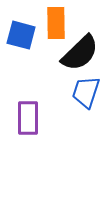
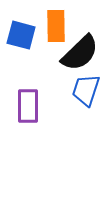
orange rectangle: moved 3 px down
blue trapezoid: moved 2 px up
purple rectangle: moved 12 px up
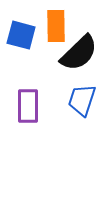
black semicircle: moved 1 px left
blue trapezoid: moved 4 px left, 10 px down
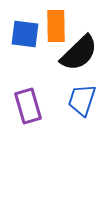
blue square: moved 4 px right, 1 px up; rotated 8 degrees counterclockwise
purple rectangle: rotated 16 degrees counterclockwise
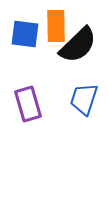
black semicircle: moved 1 px left, 8 px up
blue trapezoid: moved 2 px right, 1 px up
purple rectangle: moved 2 px up
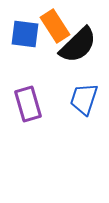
orange rectangle: moved 1 px left; rotated 32 degrees counterclockwise
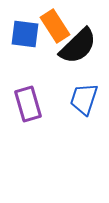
black semicircle: moved 1 px down
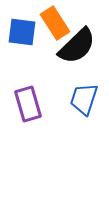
orange rectangle: moved 3 px up
blue square: moved 3 px left, 2 px up
black semicircle: moved 1 px left
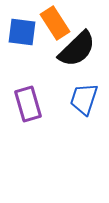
black semicircle: moved 3 px down
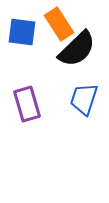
orange rectangle: moved 4 px right, 1 px down
purple rectangle: moved 1 px left
